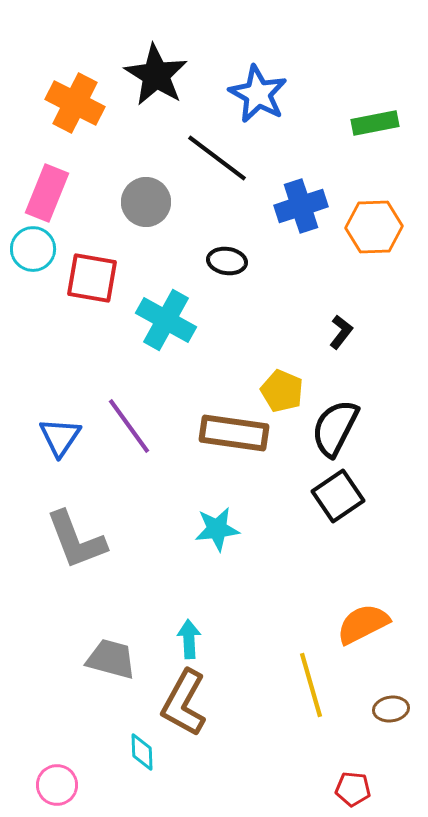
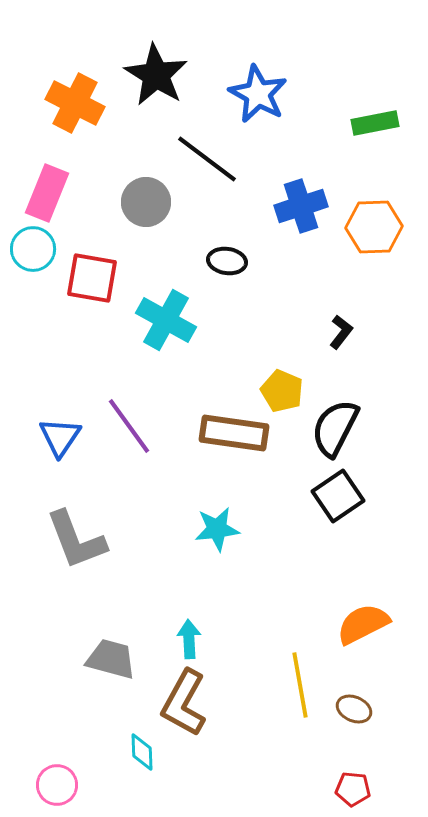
black line: moved 10 px left, 1 px down
yellow line: moved 11 px left; rotated 6 degrees clockwise
brown ellipse: moved 37 px left; rotated 32 degrees clockwise
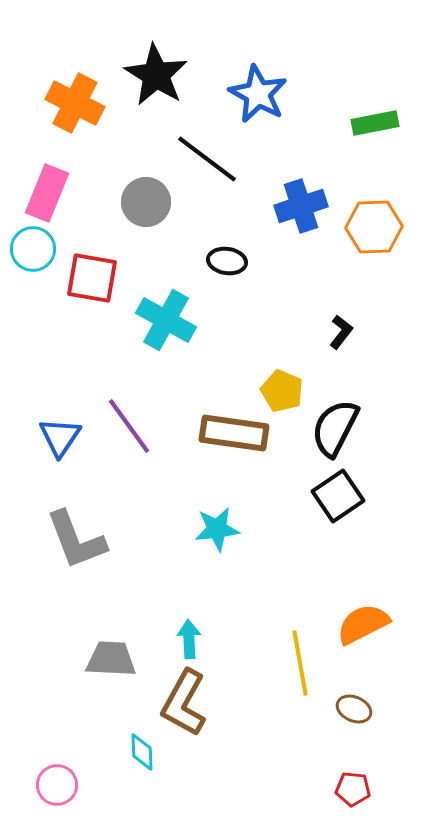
gray trapezoid: rotated 12 degrees counterclockwise
yellow line: moved 22 px up
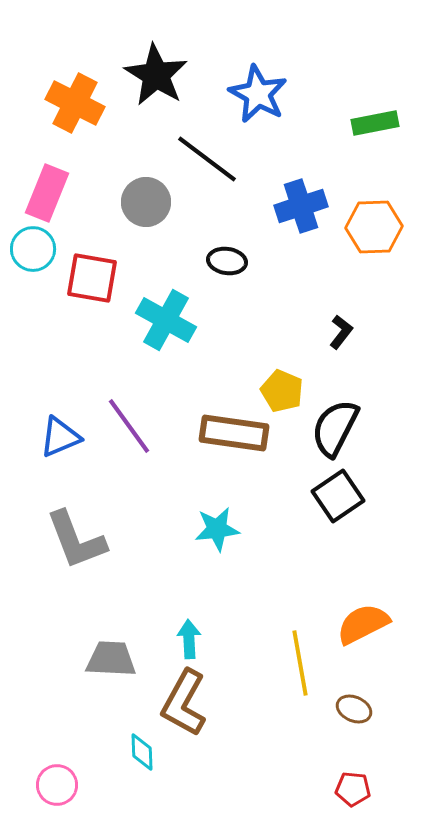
blue triangle: rotated 33 degrees clockwise
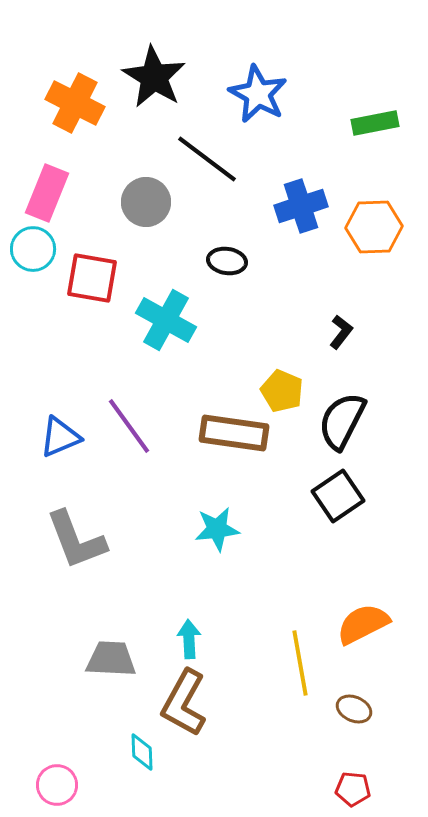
black star: moved 2 px left, 2 px down
black semicircle: moved 7 px right, 7 px up
